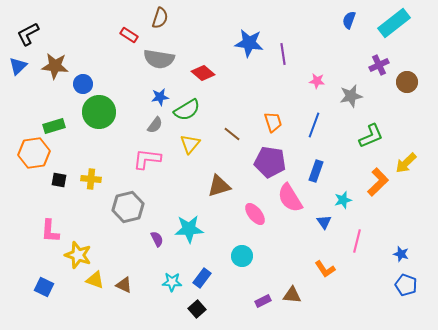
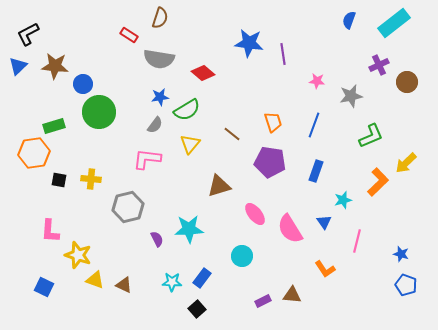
pink semicircle at (290, 198): moved 31 px down
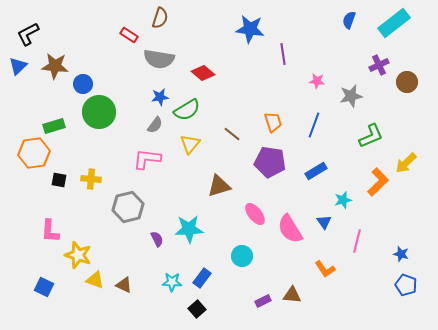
blue star at (249, 43): moved 1 px right, 14 px up
blue rectangle at (316, 171): rotated 40 degrees clockwise
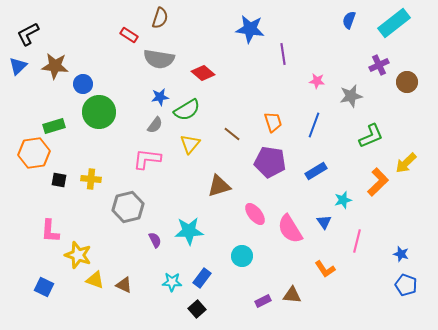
cyan star at (189, 229): moved 2 px down
purple semicircle at (157, 239): moved 2 px left, 1 px down
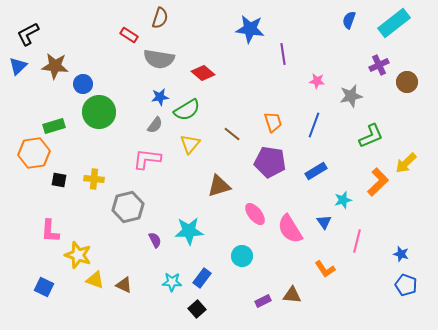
yellow cross at (91, 179): moved 3 px right
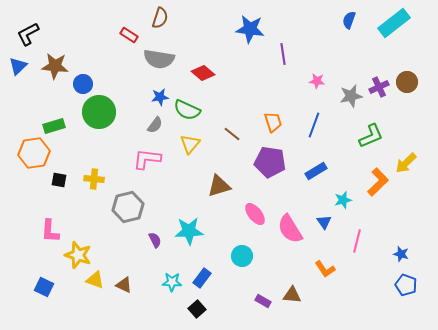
purple cross at (379, 65): moved 22 px down
green semicircle at (187, 110): rotated 56 degrees clockwise
purple rectangle at (263, 301): rotated 56 degrees clockwise
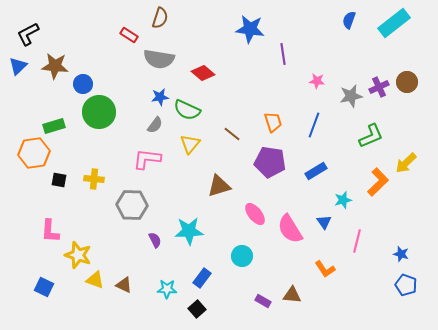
gray hexagon at (128, 207): moved 4 px right, 2 px up; rotated 16 degrees clockwise
cyan star at (172, 282): moved 5 px left, 7 px down
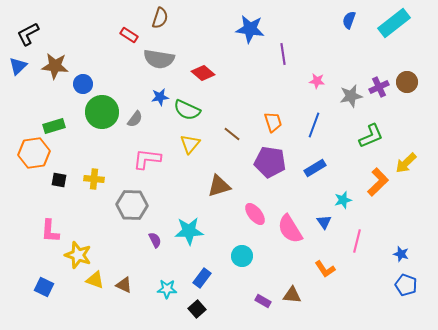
green circle at (99, 112): moved 3 px right
gray semicircle at (155, 125): moved 20 px left, 6 px up
blue rectangle at (316, 171): moved 1 px left, 3 px up
